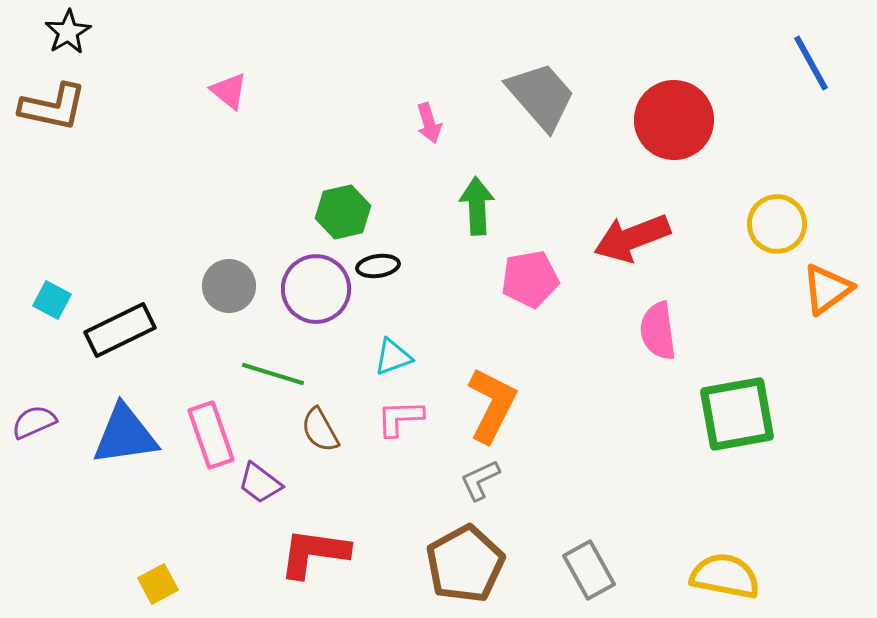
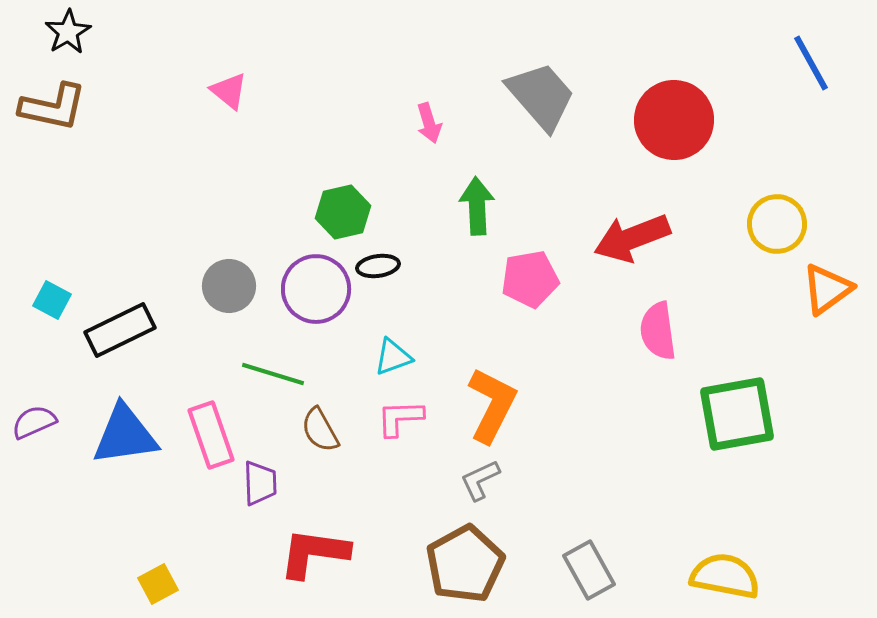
purple trapezoid: rotated 129 degrees counterclockwise
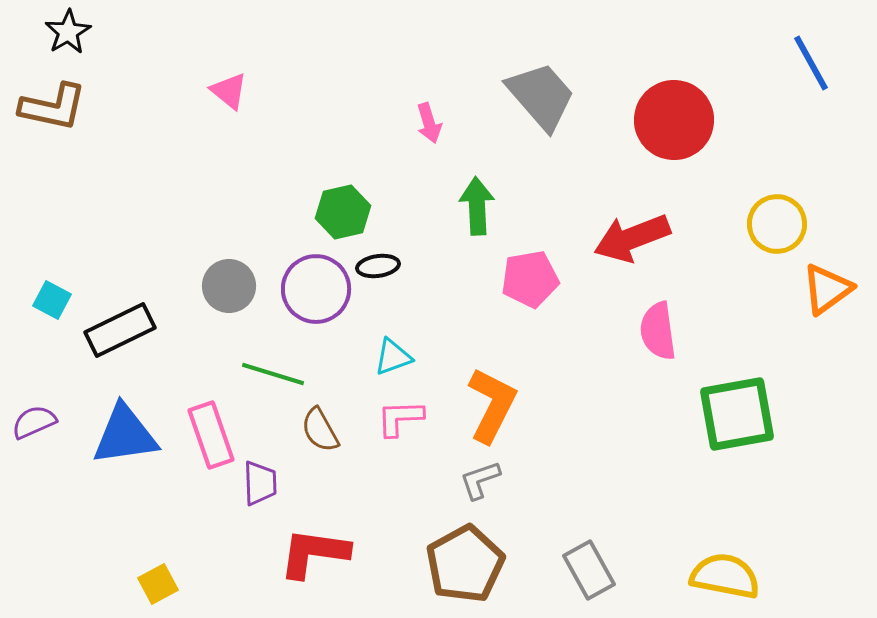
gray L-shape: rotated 6 degrees clockwise
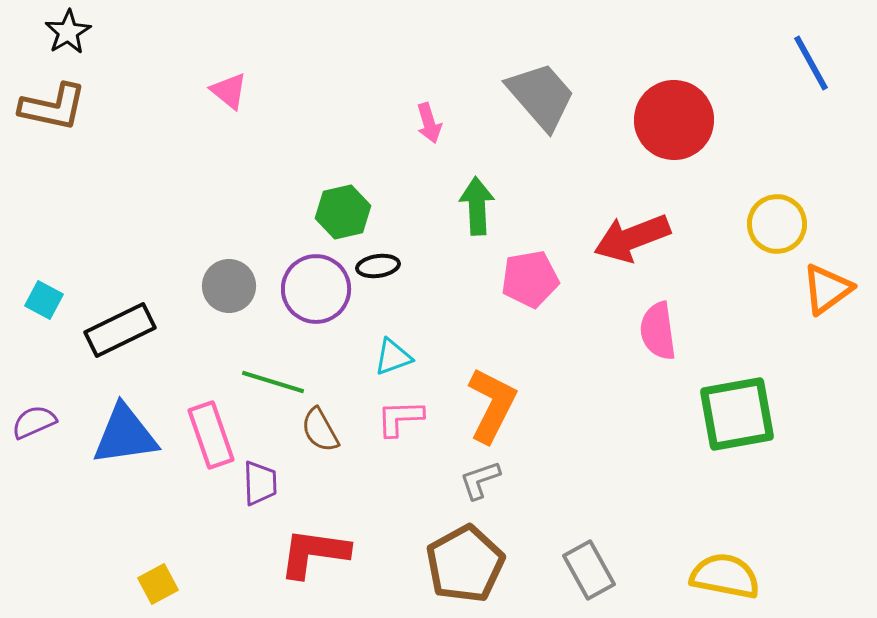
cyan square: moved 8 px left
green line: moved 8 px down
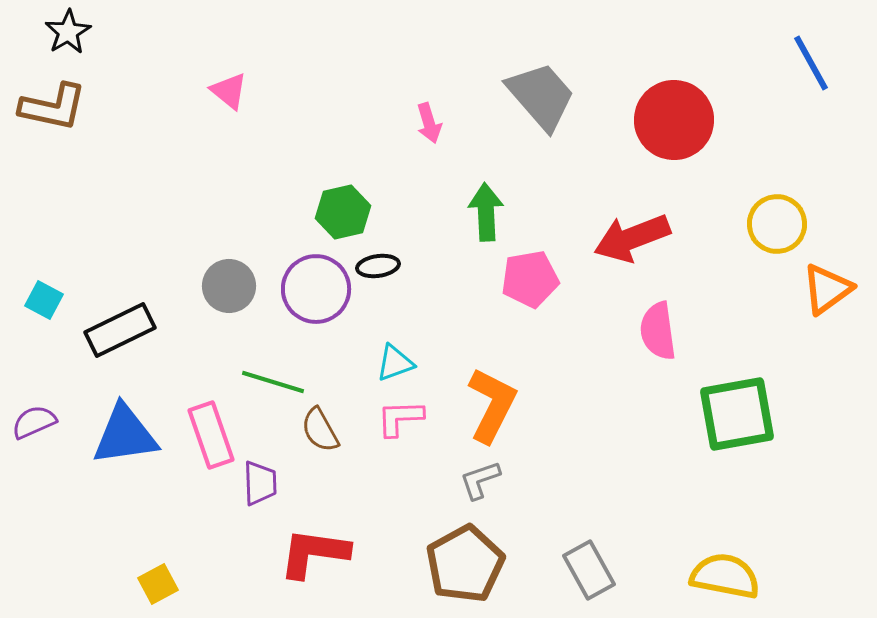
green arrow: moved 9 px right, 6 px down
cyan triangle: moved 2 px right, 6 px down
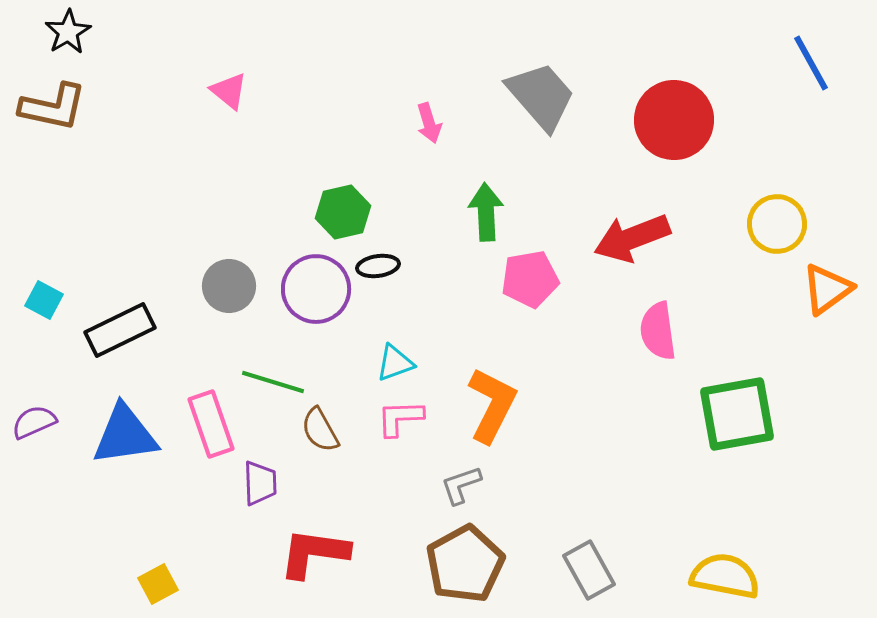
pink rectangle: moved 11 px up
gray L-shape: moved 19 px left, 5 px down
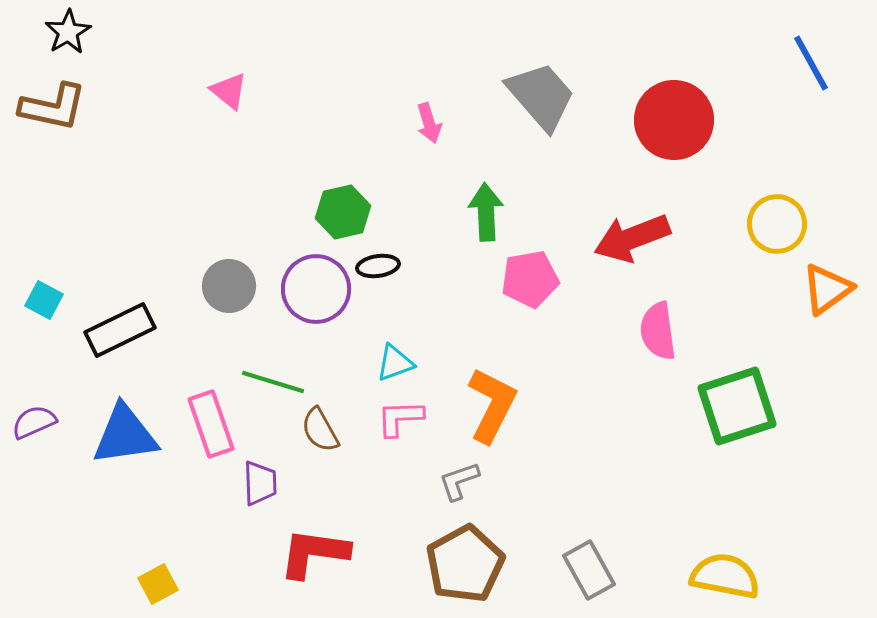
green square: moved 8 px up; rotated 8 degrees counterclockwise
gray L-shape: moved 2 px left, 4 px up
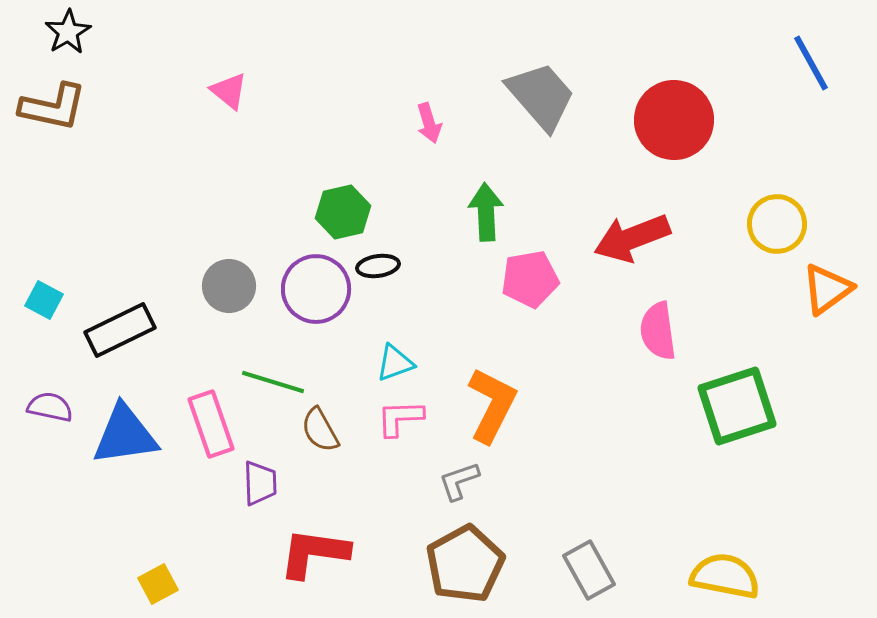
purple semicircle: moved 16 px right, 15 px up; rotated 36 degrees clockwise
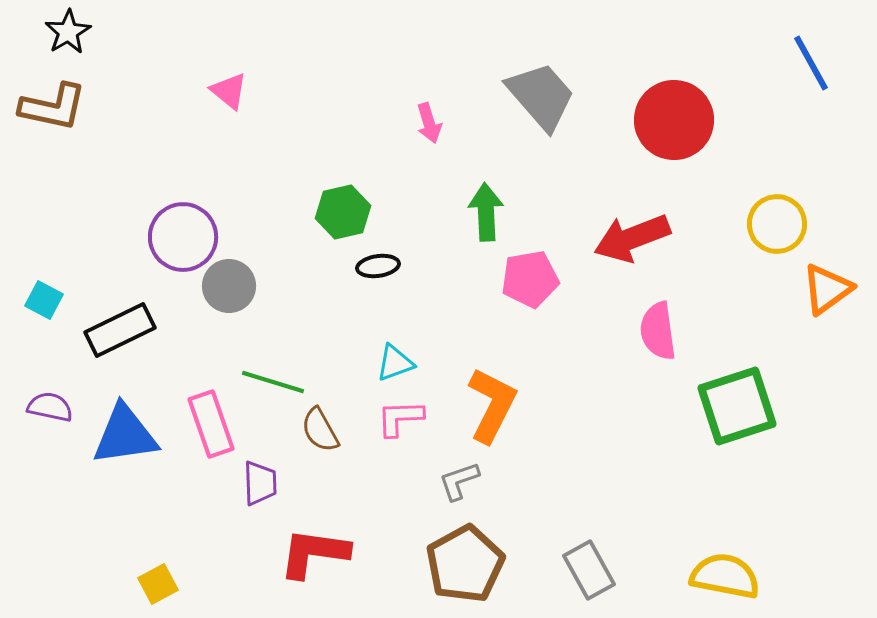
purple circle: moved 133 px left, 52 px up
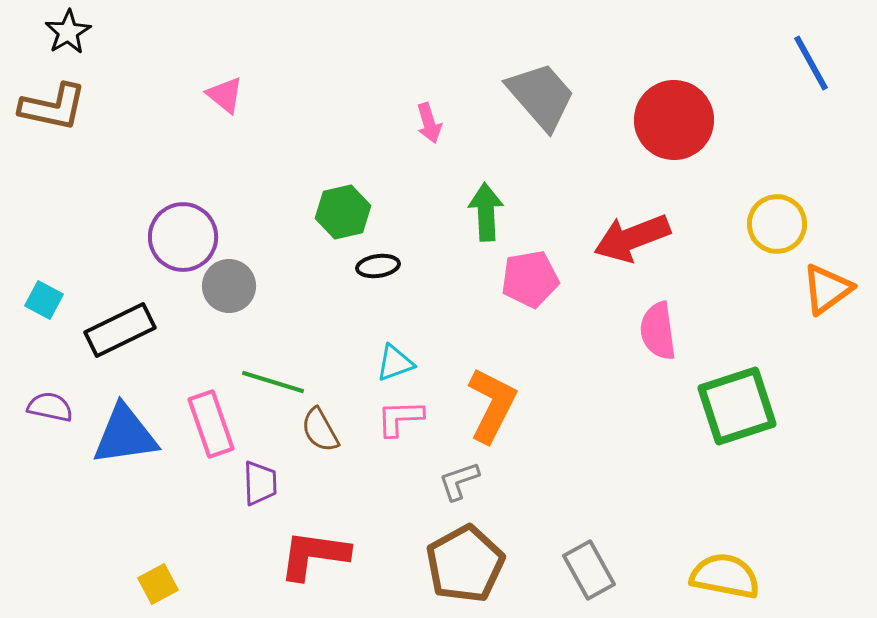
pink triangle: moved 4 px left, 4 px down
red L-shape: moved 2 px down
